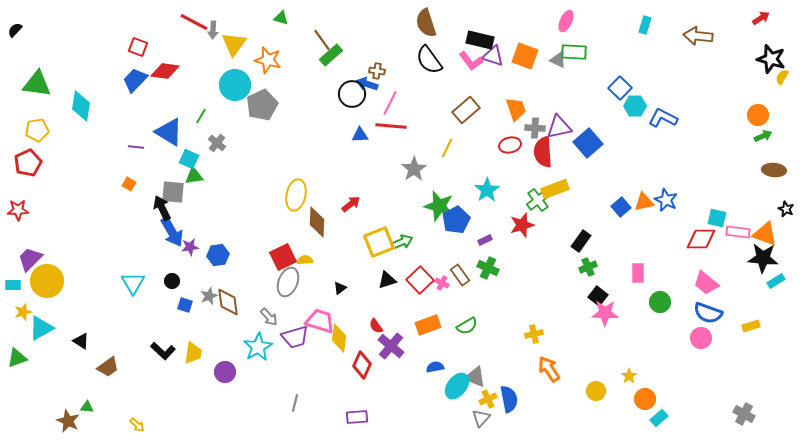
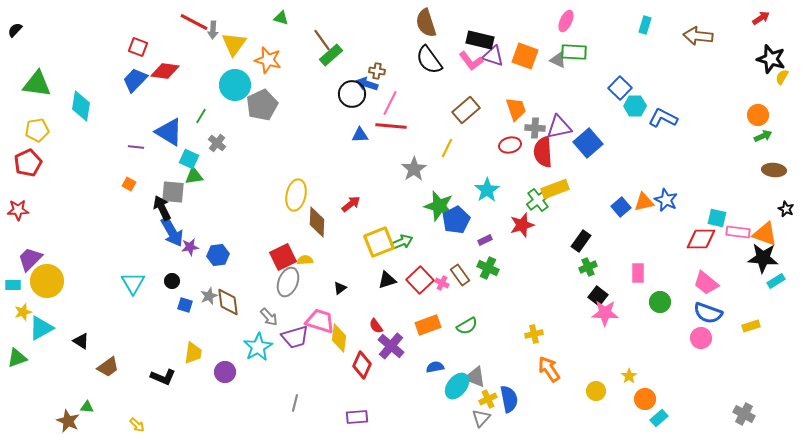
black L-shape at (163, 351): moved 26 px down; rotated 20 degrees counterclockwise
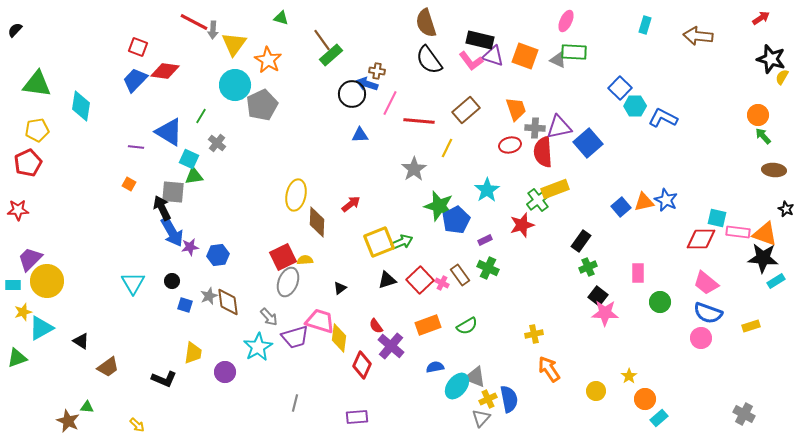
orange star at (268, 60): rotated 16 degrees clockwise
red line at (391, 126): moved 28 px right, 5 px up
green arrow at (763, 136): rotated 108 degrees counterclockwise
black L-shape at (163, 377): moved 1 px right, 2 px down
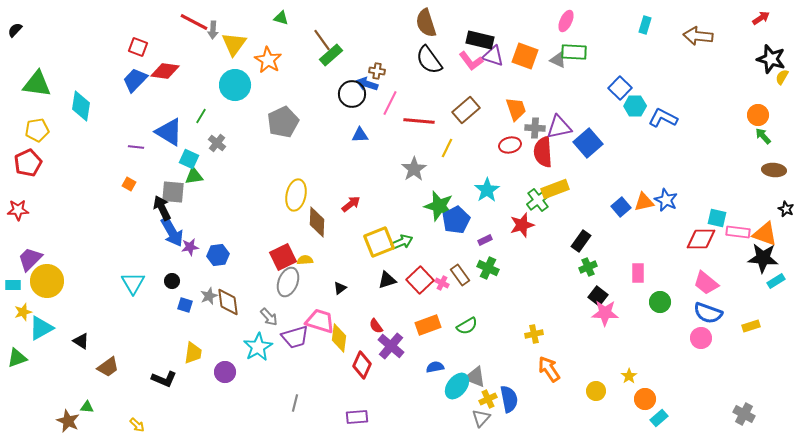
gray pentagon at (262, 105): moved 21 px right, 17 px down
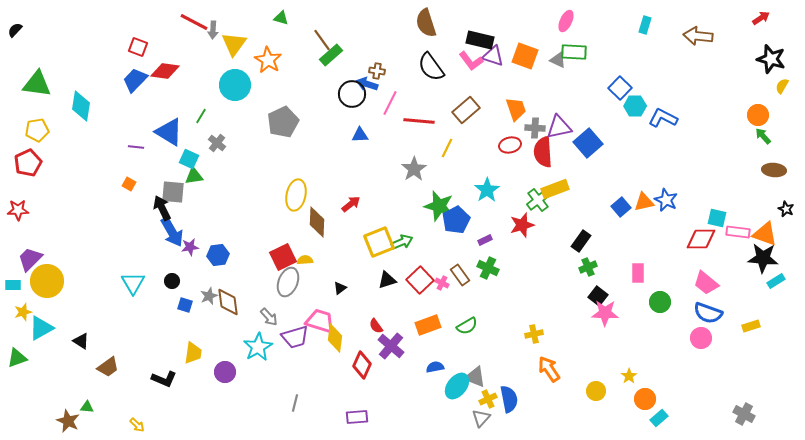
black semicircle at (429, 60): moved 2 px right, 7 px down
yellow semicircle at (782, 77): moved 9 px down
yellow diamond at (339, 338): moved 4 px left
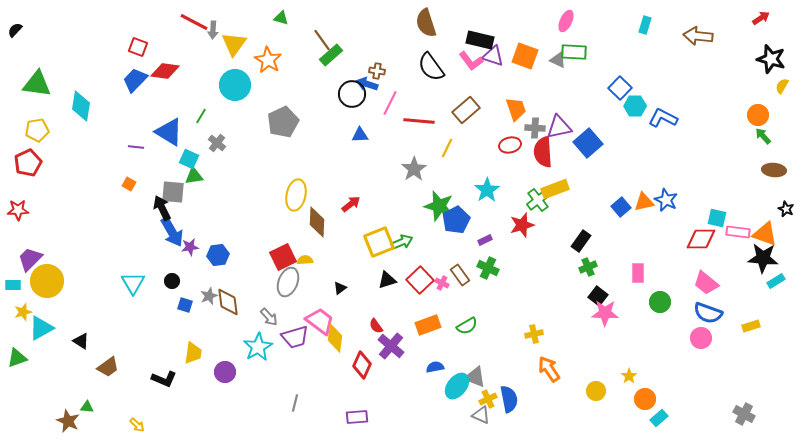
pink trapezoid at (320, 321): rotated 20 degrees clockwise
gray triangle at (481, 418): moved 3 px up; rotated 48 degrees counterclockwise
